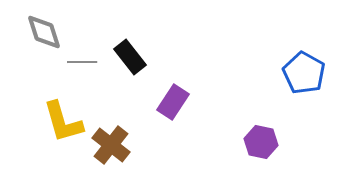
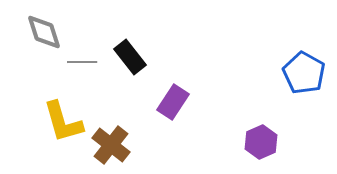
purple hexagon: rotated 24 degrees clockwise
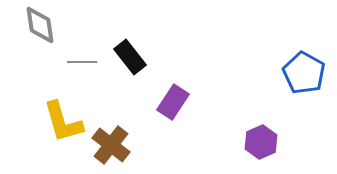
gray diamond: moved 4 px left, 7 px up; rotated 9 degrees clockwise
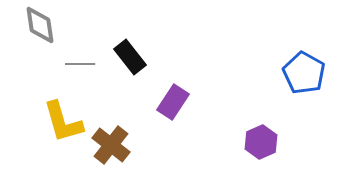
gray line: moved 2 px left, 2 px down
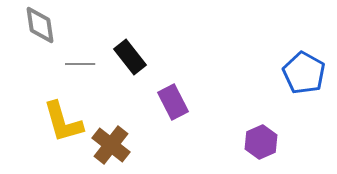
purple rectangle: rotated 60 degrees counterclockwise
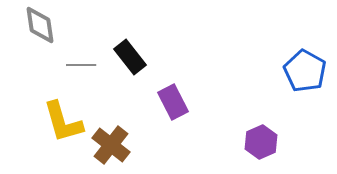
gray line: moved 1 px right, 1 px down
blue pentagon: moved 1 px right, 2 px up
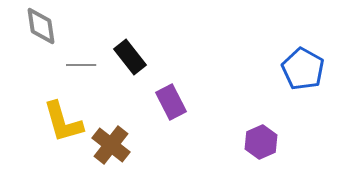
gray diamond: moved 1 px right, 1 px down
blue pentagon: moved 2 px left, 2 px up
purple rectangle: moved 2 px left
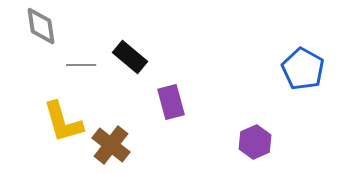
black rectangle: rotated 12 degrees counterclockwise
purple rectangle: rotated 12 degrees clockwise
purple hexagon: moved 6 px left
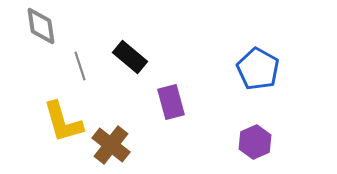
gray line: moved 1 px left, 1 px down; rotated 72 degrees clockwise
blue pentagon: moved 45 px left
